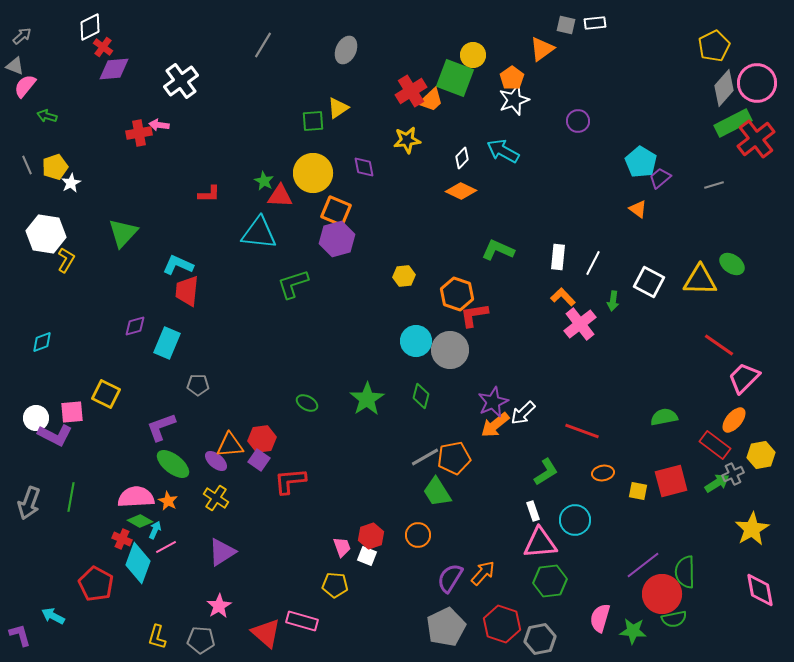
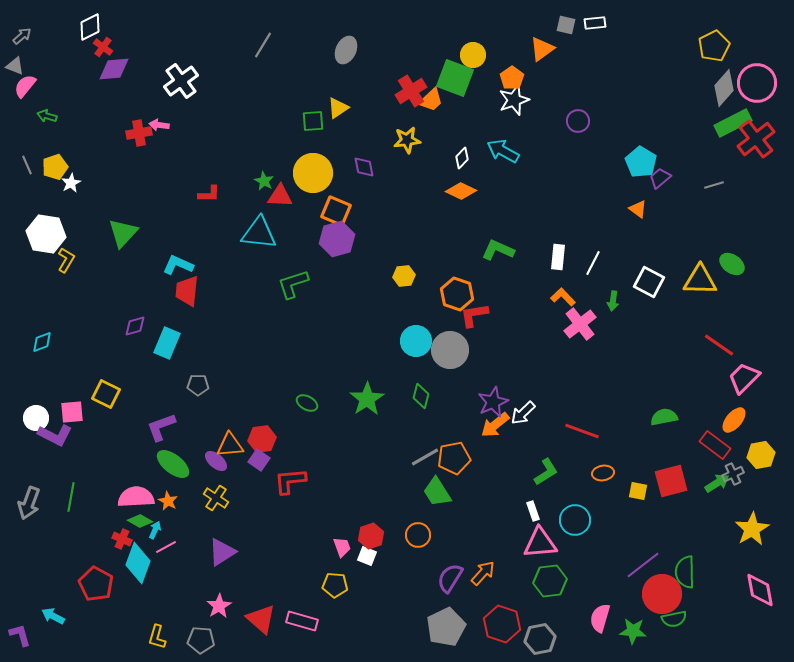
red triangle at (266, 633): moved 5 px left, 14 px up
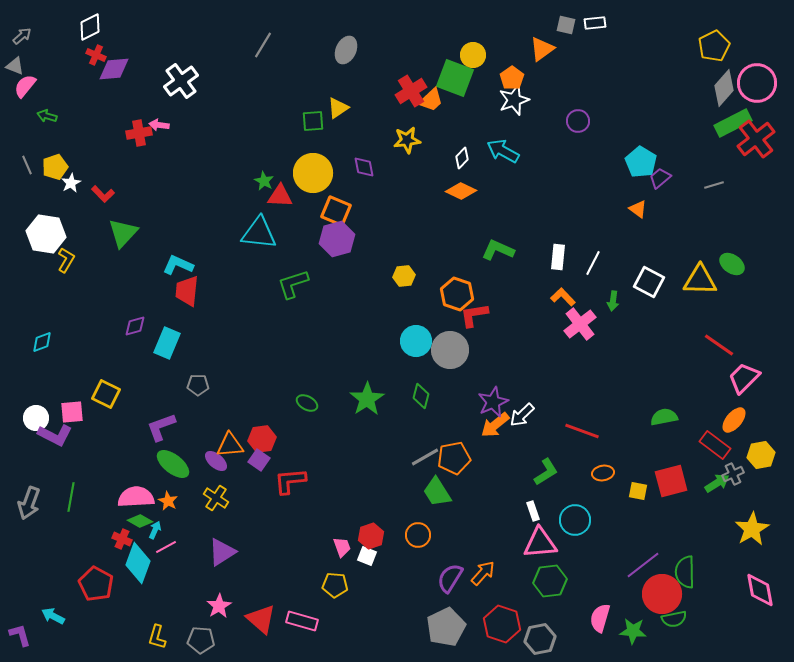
red cross at (103, 47): moved 7 px left, 8 px down; rotated 12 degrees counterclockwise
red L-shape at (209, 194): moved 106 px left; rotated 45 degrees clockwise
white arrow at (523, 413): moved 1 px left, 2 px down
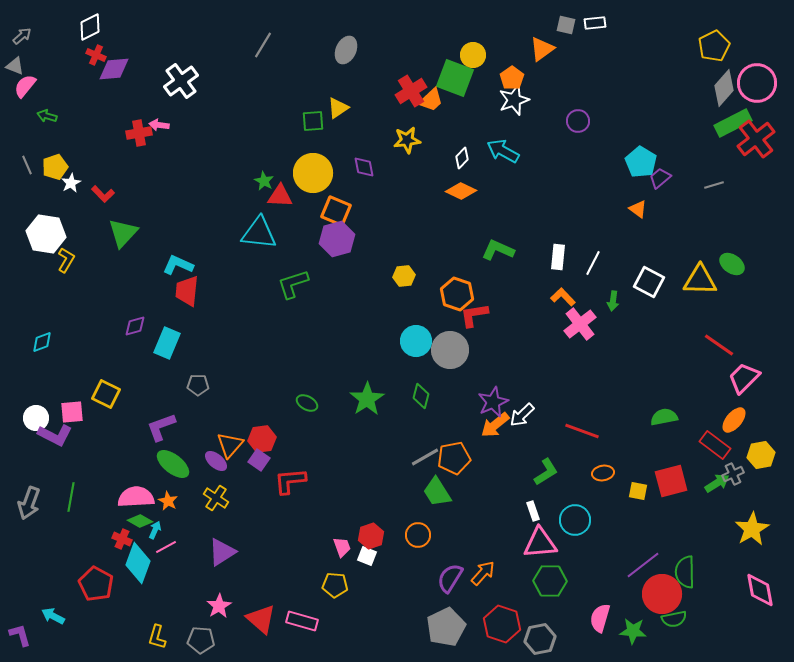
orange triangle at (230, 445): rotated 44 degrees counterclockwise
green hexagon at (550, 581): rotated 8 degrees clockwise
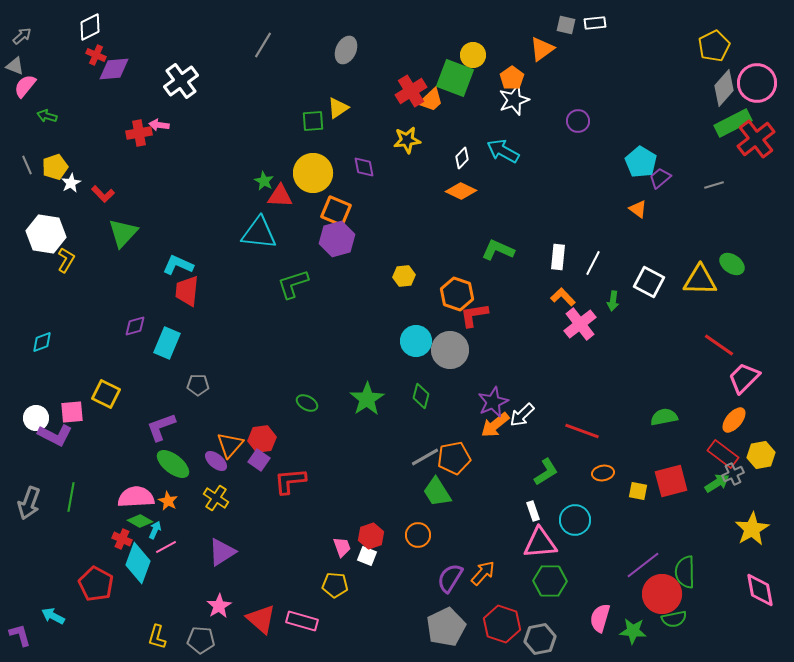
red rectangle at (715, 445): moved 8 px right, 9 px down
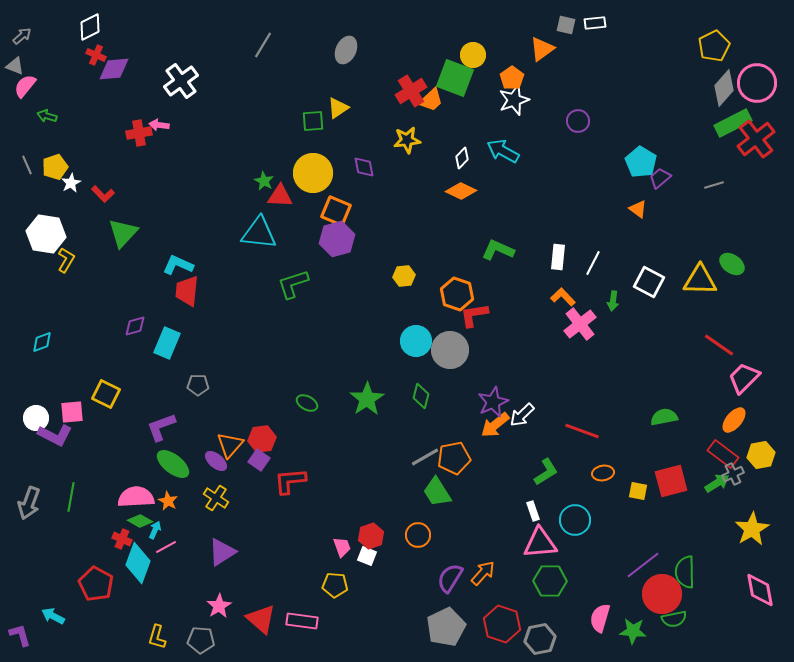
pink rectangle at (302, 621): rotated 8 degrees counterclockwise
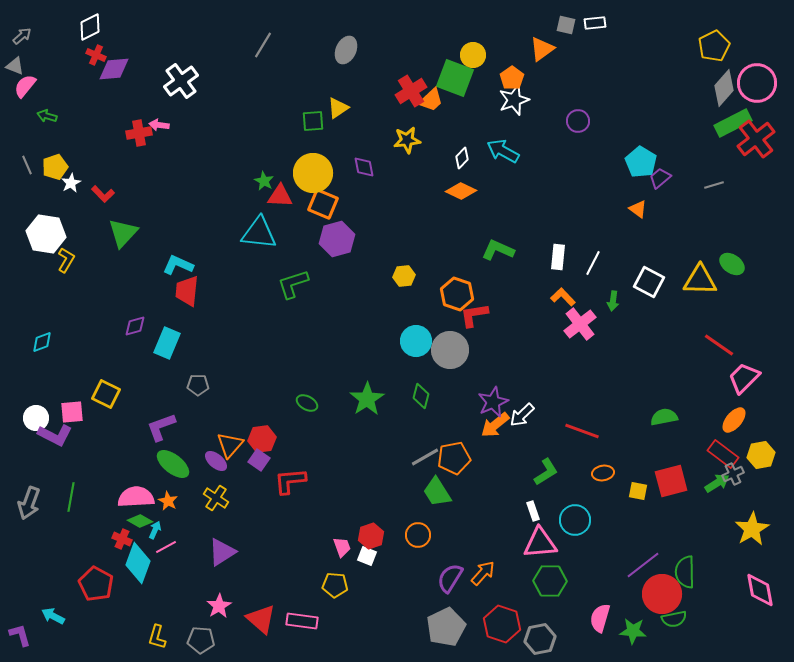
orange square at (336, 211): moved 13 px left, 7 px up
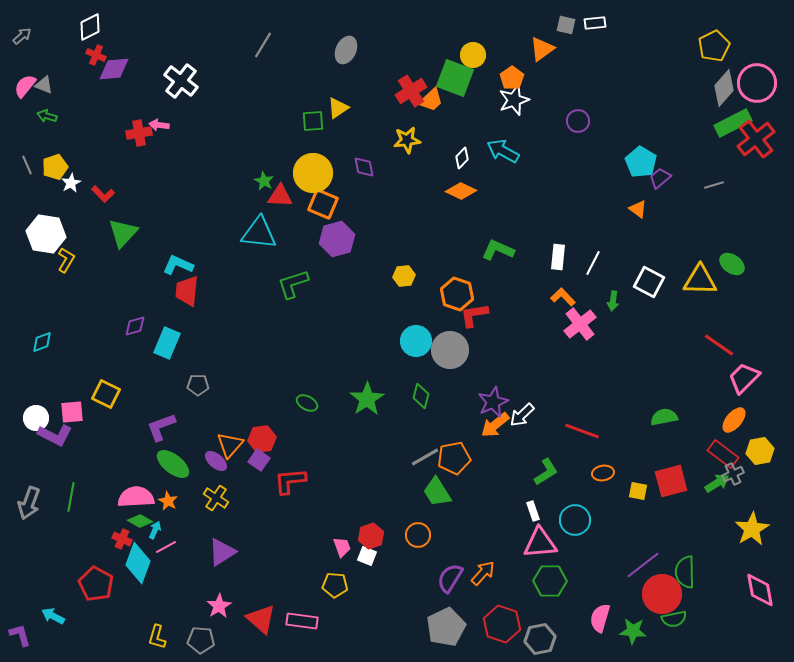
gray triangle at (15, 66): moved 29 px right, 19 px down
white cross at (181, 81): rotated 16 degrees counterclockwise
yellow hexagon at (761, 455): moved 1 px left, 4 px up
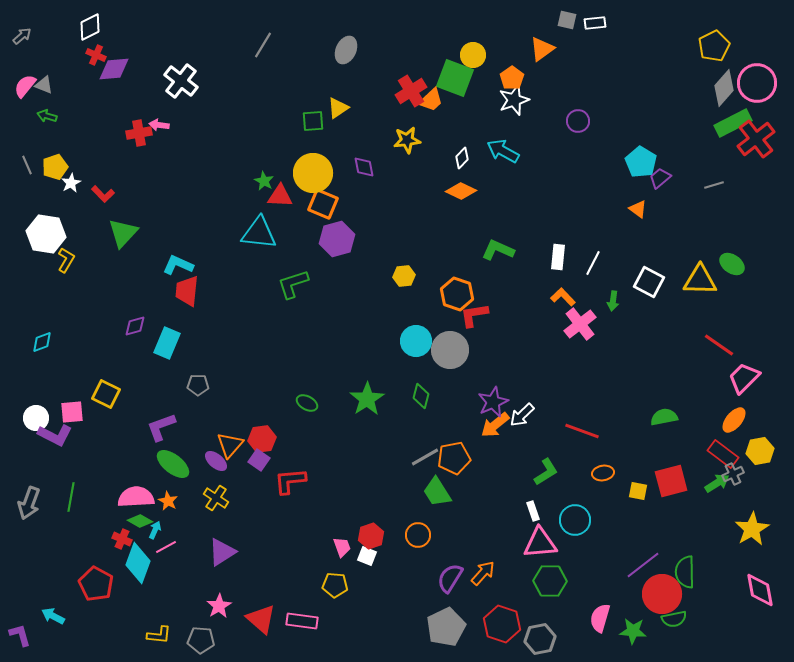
gray square at (566, 25): moved 1 px right, 5 px up
yellow L-shape at (157, 637): moved 2 px right, 2 px up; rotated 100 degrees counterclockwise
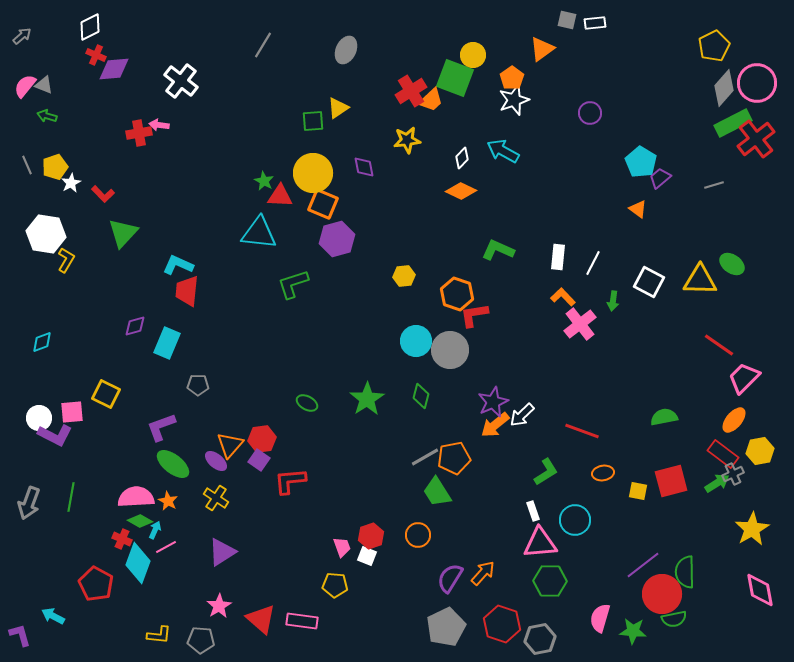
purple circle at (578, 121): moved 12 px right, 8 px up
white circle at (36, 418): moved 3 px right
